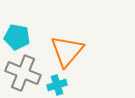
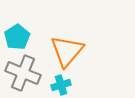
cyan pentagon: rotated 30 degrees clockwise
cyan cross: moved 4 px right
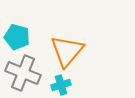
cyan pentagon: rotated 25 degrees counterclockwise
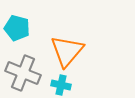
cyan pentagon: moved 9 px up
cyan cross: rotated 30 degrees clockwise
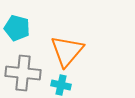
gray cross: rotated 16 degrees counterclockwise
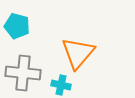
cyan pentagon: moved 2 px up
orange triangle: moved 11 px right, 2 px down
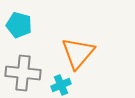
cyan pentagon: moved 2 px right, 1 px up
cyan cross: rotated 36 degrees counterclockwise
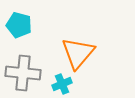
cyan cross: moved 1 px right, 1 px up
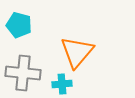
orange triangle: moved 1 px left, 1 px up
cyan cross: rotated 18 degrees clockwise
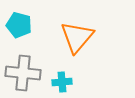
orange triangle: moved 15 px up
cyan cross: moved 2 px up
